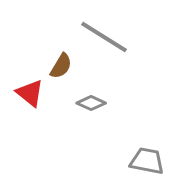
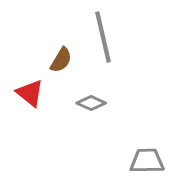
gray line: moved 1 px left; rotated 45 degrees clockwise
brown semicircle: moved 6 px up
gray trapezoid: rotated 12 degrees counterclockwise
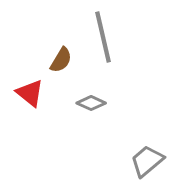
gray trapezoid: rotated 39 degrees counterclockwise
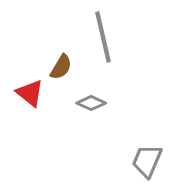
brown semicircle: moved 7 px down
gray trapezoid: rotated 27 degrees counterclockwise
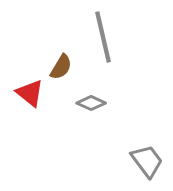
gray trapezoid: rotated 120 degrees clockwise
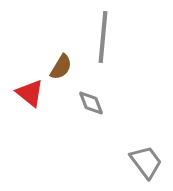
gray line: rotated 18 degrees clockwise
gray diamond: rotated 44 degrees clockwise
gray trapezoid: moved 1 px left, 1 px down
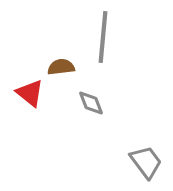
brown semicircle: rotated 128 degrees counterclockwise
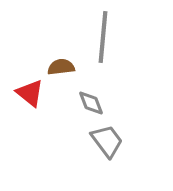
gray trapezoid: moved 39 px left, 21 px up
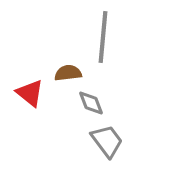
brown semicircle: moved 7 px right, 6 px down
